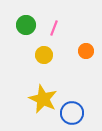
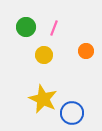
green circle: moved 2 px down
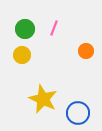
green circle: moved 1 px left, 2 px down
yellow circle: moved 22 px left
blue circle: moved 6 px right
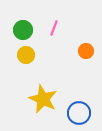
green circle: moved 2 px left, 1 px down
yellow circle: moved 4 px right
blue circle: moved 1 px right
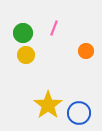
green circle: moved 3 px down
yellow star: moved 5 px right, 6 px down; rotated 12 degrees clockwise
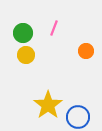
blue circle: moved 1 px left, 4 px down
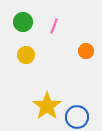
pink line: moved 2 px up
green circle: moved 11 px up
yellow star: moved 1 px left, 1 px down
blue circle: moved 1 px left
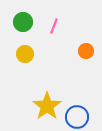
yellow circle: moved 1 px left, 1 px up
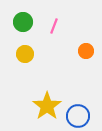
blue circle: moved 1 px right, 1 px up
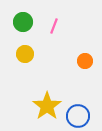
orange circle: moved 1 px left, 10 px down
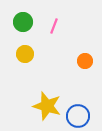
yellow star: rotated 20 degrees counterclockwise
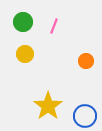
orange circle: moved 1 px right
yellow star: moved 1 px right; rotated 20 degrees clockwise
blue circle: moved 7 px right
